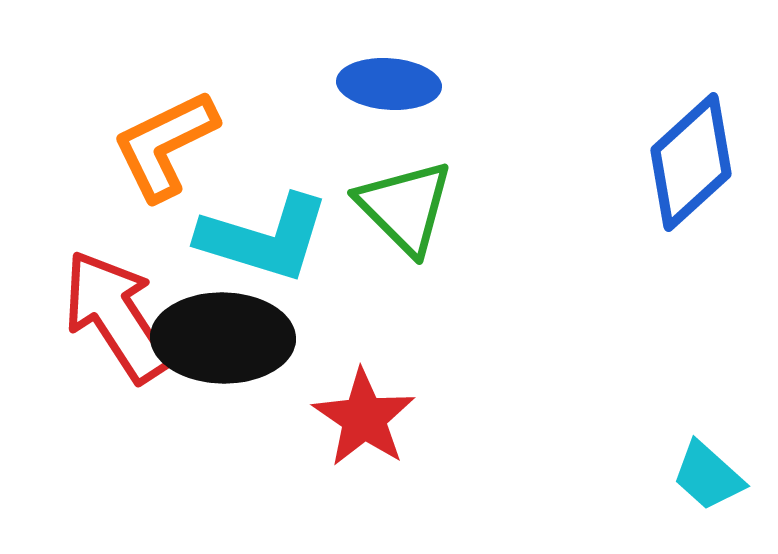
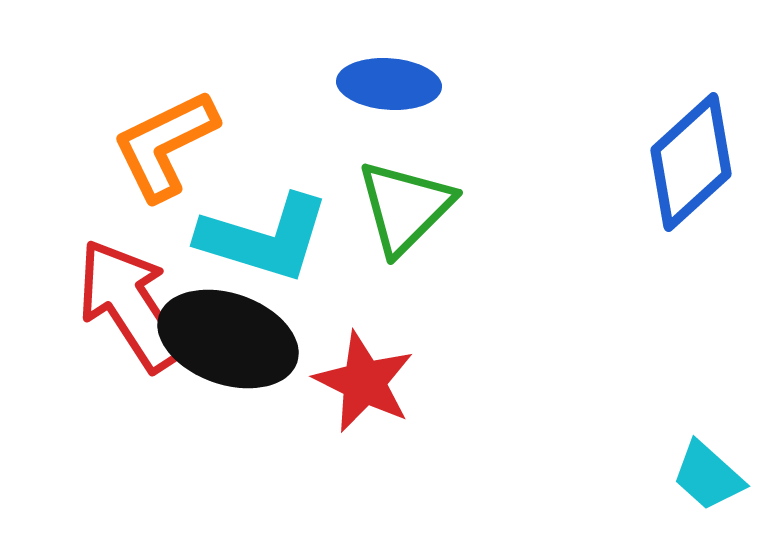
green triangle: rotated 30 degrees clockwise
red arrow: moved 14 px right, 11 px up
black ellipse: moved 5 px right, 1 px down; rotated 18 degrees clockwise
red star: moved 36 px up; rotated 8 degrees counterclockwise
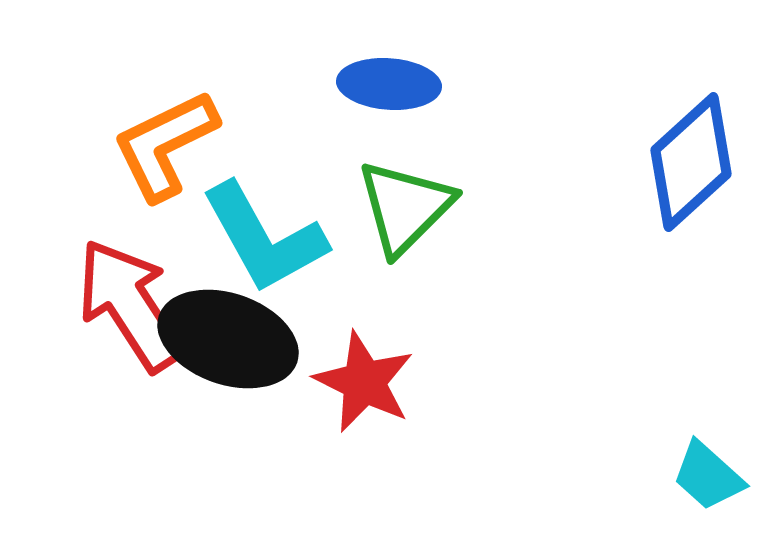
cyan L-shape: rotated 44 degrees clockwise
